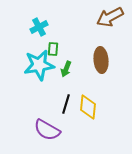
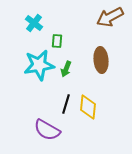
cyan cross: moved 5 px left, 4 px up; rotated 24 degrees counterclockwise
green rectangle: moved 4 px right, 8 px up
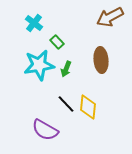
green rectangle: moved 1 px down; rotated 48 degrees counterclockwise
black line: rotated 60 degrees counterclockwise
purple semicircle: moved 2 px left
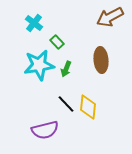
purple semicircle: rotated 44 degrees counterclockwise
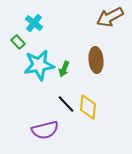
green rectangle: moved 39 px left
brown ellipse: moved 5 px left
green arrow: moved 2 px left
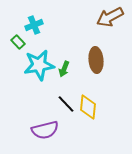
cyan cross: moved 2 px down; rotated 30 degrees clockwise
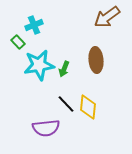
brown arrow: moved 3 px left; rotated 8 degrees counterclockwise
purple semicircle: moved 1 px right, 2 px up; rotated 8 degrees clockwise
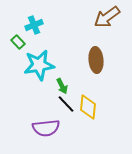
green arrow: moved 2 px left, 17 px down; rotated 49 degrees counterclockwise
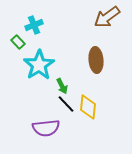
cyan star: rotated 24 degrees counterclockwise
